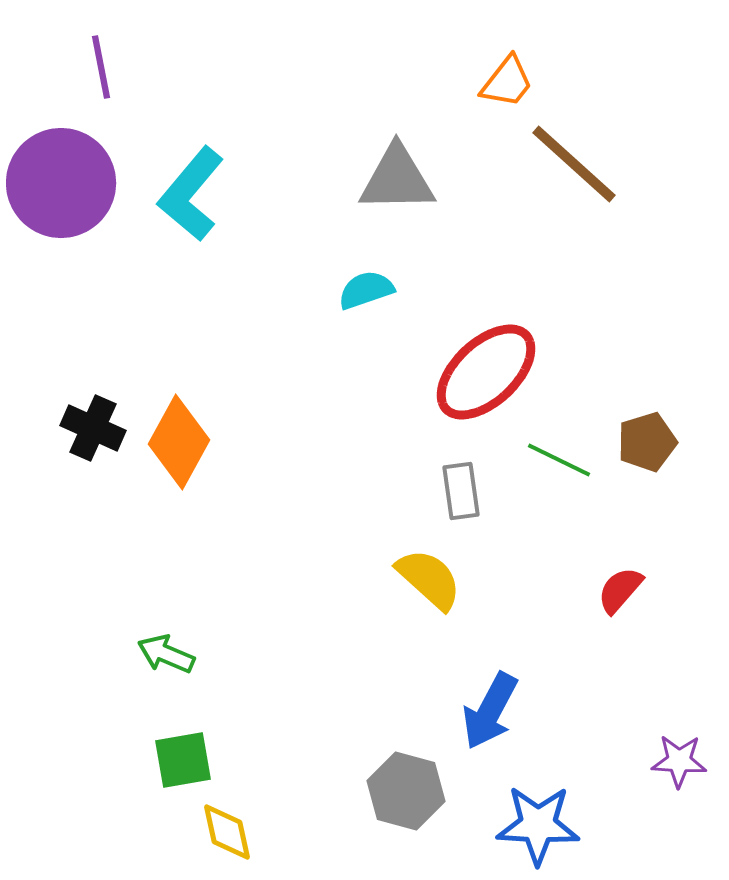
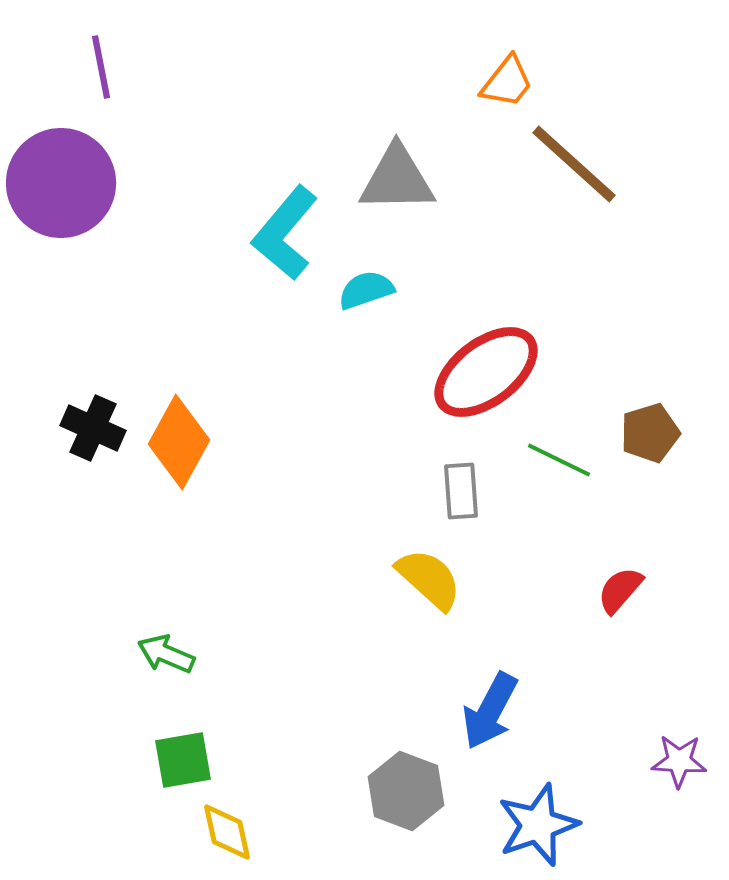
cyan L-shape: moved 94 px right, 39 px down
red ellipse: rotated 6 degrees clockwise
brown pentagon: moved 3 px right, 9 px up
gray rectangle: rotated 4 degrees clockwise
gray hexagon: rotated 6 degrees clockwise
blue star: rotated 22 degrees counterclockwise
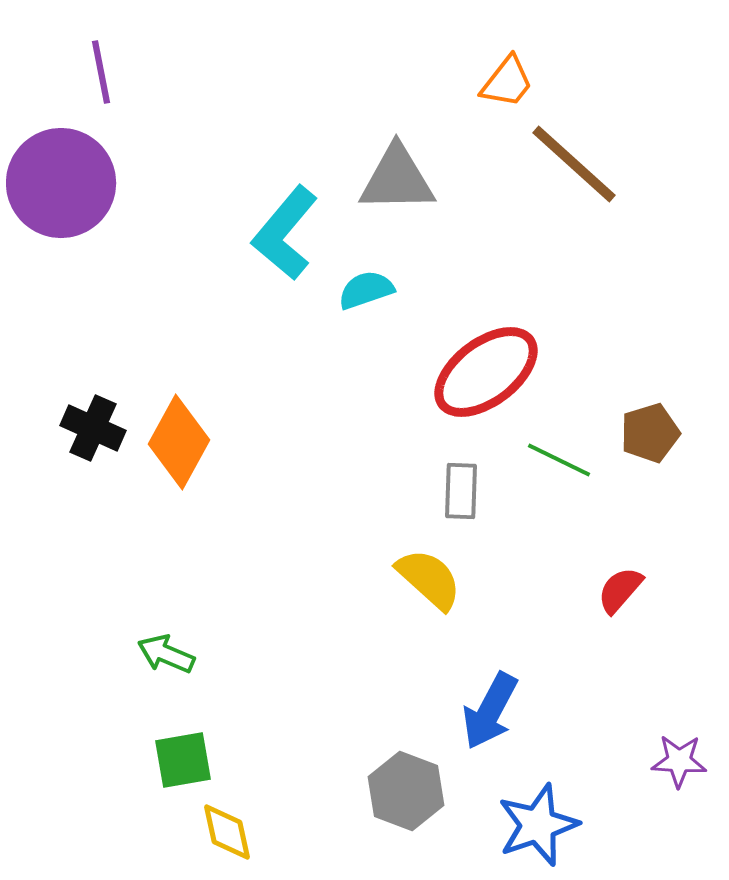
purple line: moved 5 px down
gray rectangle: rotated 6 degrees clockwise
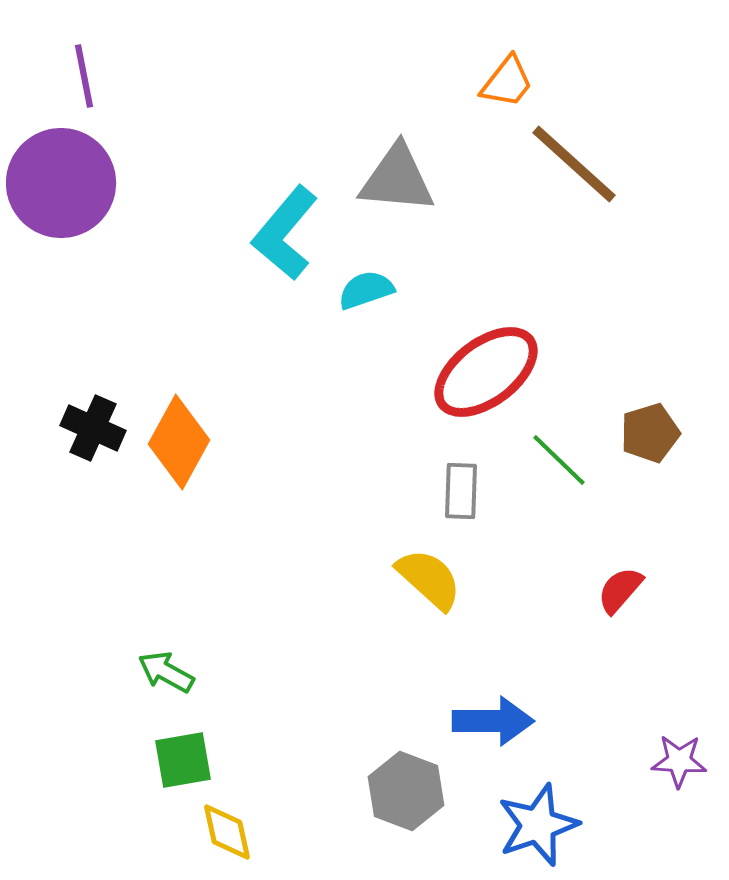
purple line: moved 17 px left, 4 px down
gray triangle: rotated 6 degrees clockwise
green line: rotated 18 degrees clockwise
green arrow: moved 18 px down; rotated 6 degrees clockwise
blue arrow: moved 3 px right, 10 px down; rotated 118 degrees counterclockwise
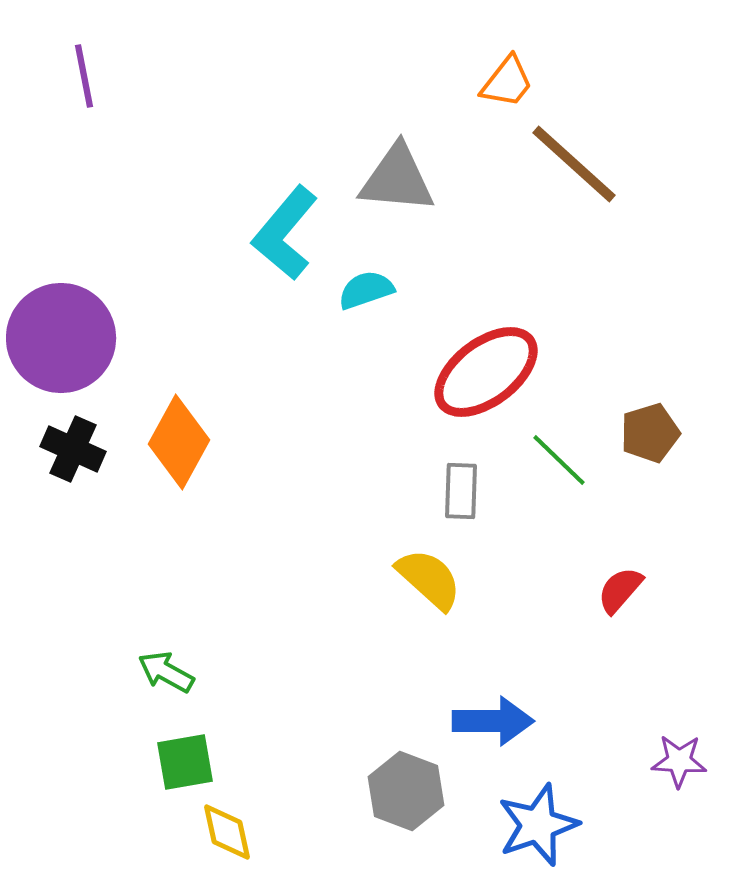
purple circle: moved 155 px down
black cross: moved 20 px left, 21 px down
green square: moved 2 px right, 2 px down
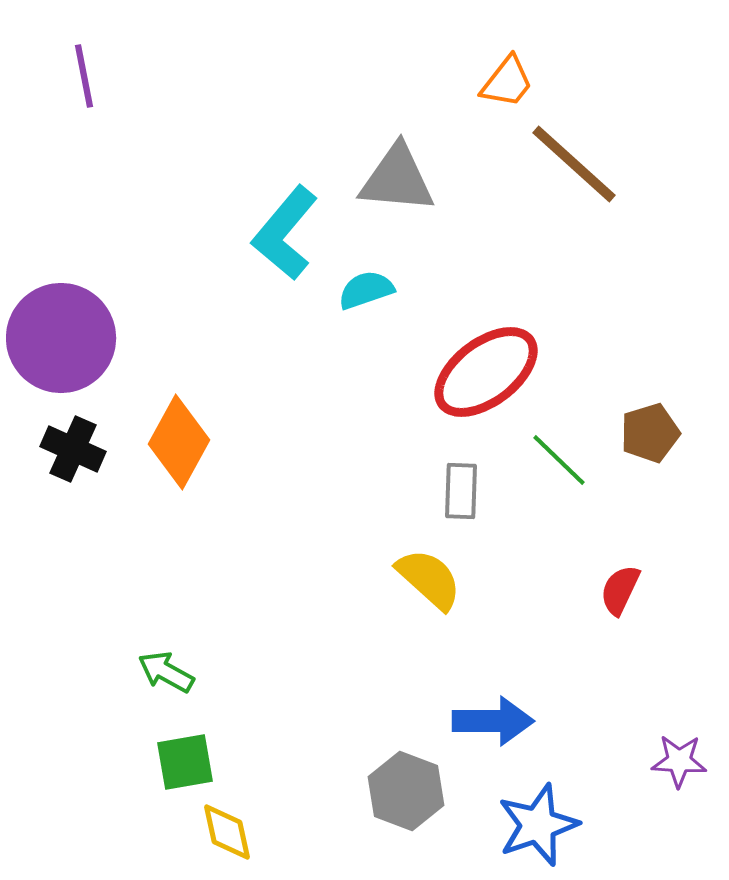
red semicircle: rotated 16 degrees counterclockwise
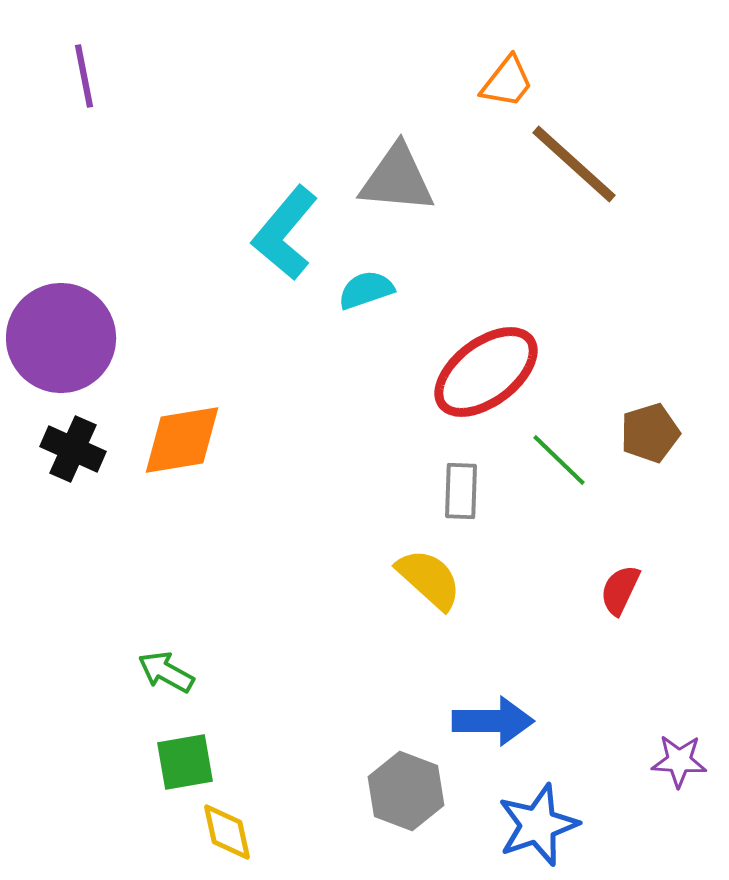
orange diamond: moved 3 px right, 2 px up; rotated 52 degrees clockwise
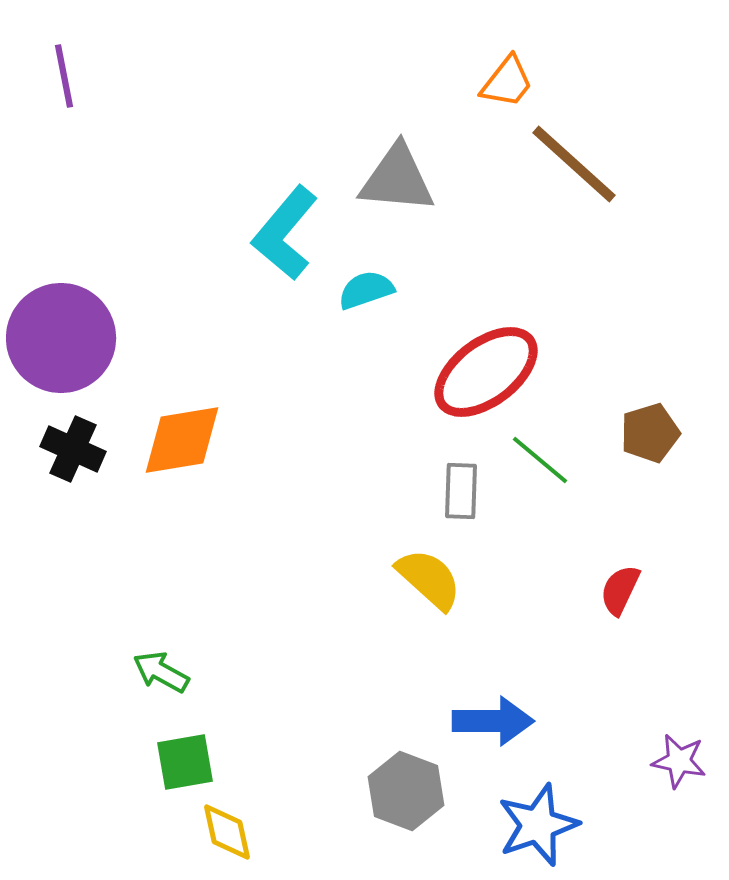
purple line: moved 20 px left
green line: moved 19 px left; rotated 4 degrees counterclockwise
green arrow: moved 5 px left
purple star: rotated 8 degrees clockwise
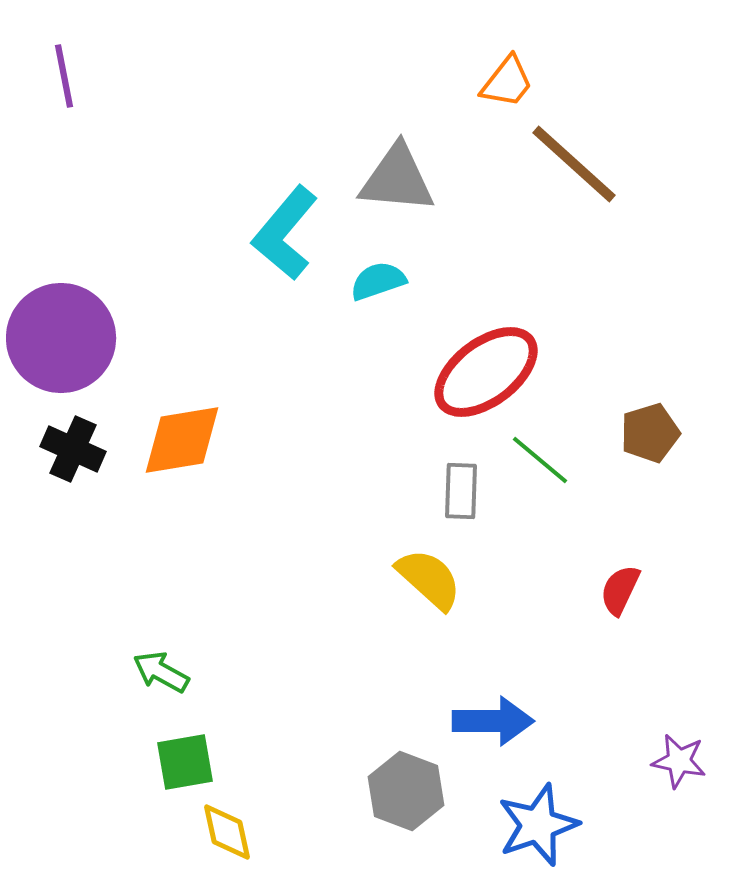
cyan semicircle: moved 12 px right, 9 px up
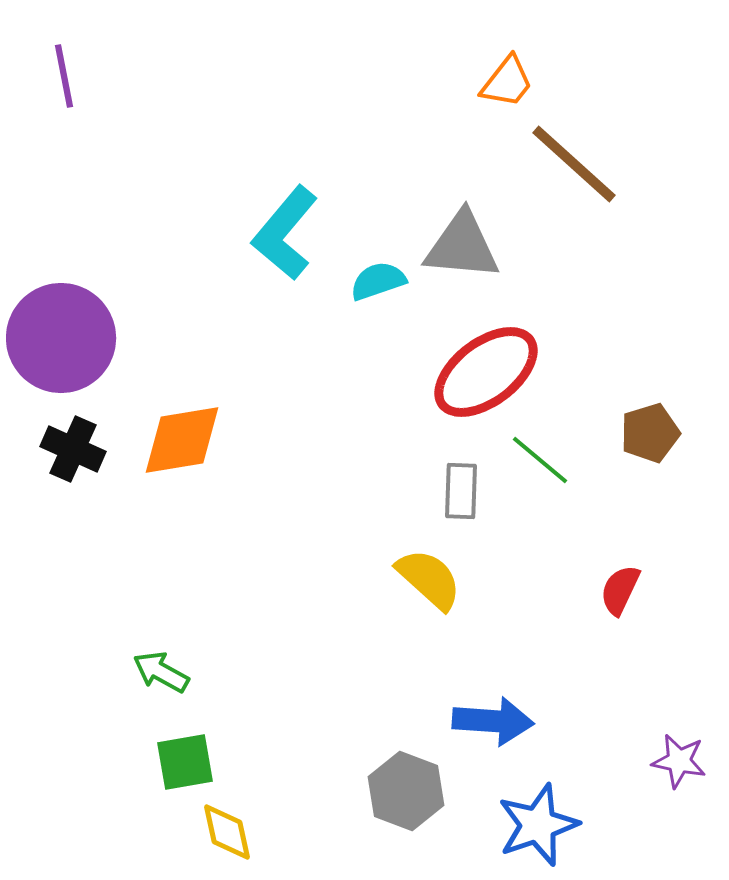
gray triangle: moved 65 px right, 67 px down
blue arrow: rotated 4 degrees clockwise
